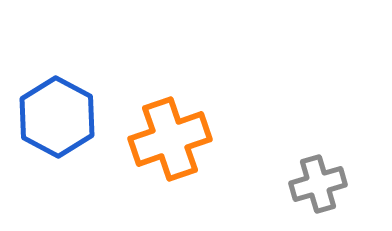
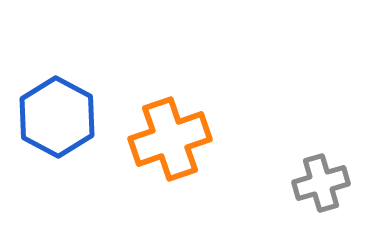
gray cross: moved 3 px right, 1 px up
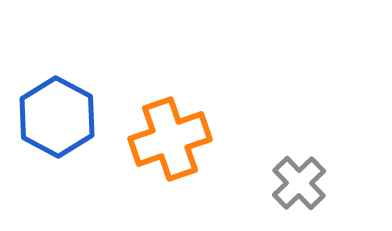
gray cross: moved 22 px left; rotated 28 degrees counterclockwise
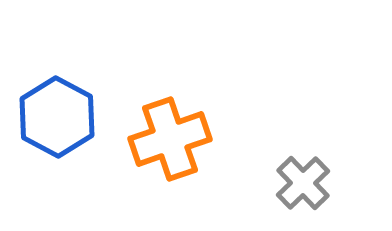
gray cross: moved 4 px right
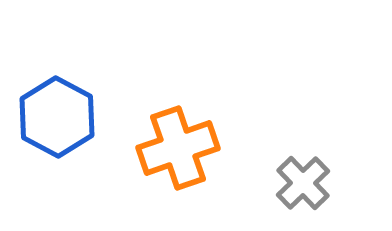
orange cross: moved 8 px right, 9 px down
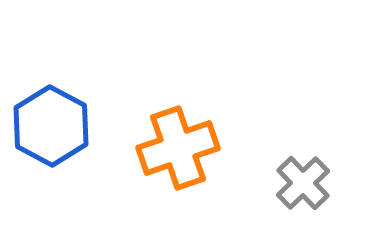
blue hexagon: moved 6 px left, 9 px down
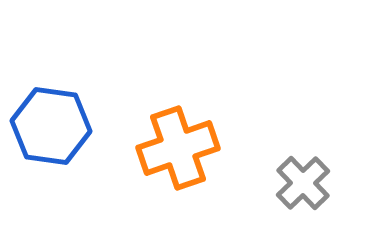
blue hexagon: rotated 20 degrees counterclockwise
